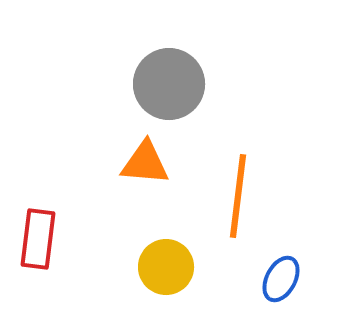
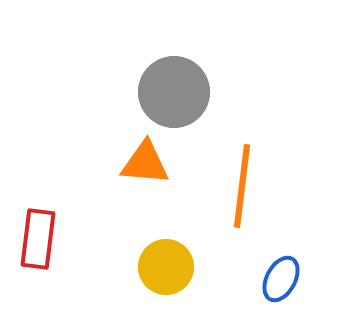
gray circle: moved 5 px right, 8 px down
orange line: moved 4 px right, 10 px up
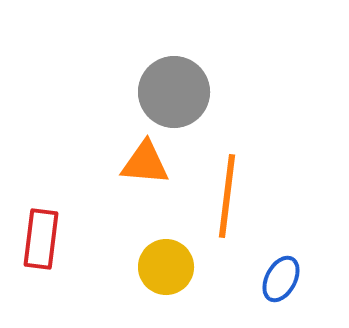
orange line: moved 15 px left, 10 px down
red rectangle: moved 3 px right
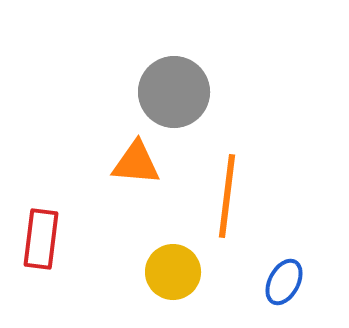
orange triangle: moved 9 px left
yellow circle: moved 7 px right, 5 px down
blue ellipse: moved 3 px right, 3 px down
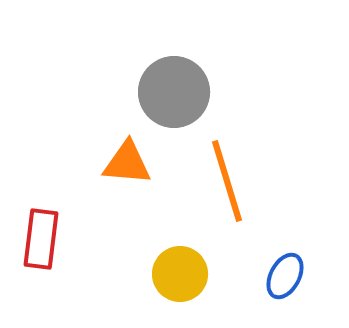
orange triangle: moved 9 px left
orange line: moved 15 px up; rotated 24 degrees counterclockwise
yellow circle: moved 7 px right, 2 px down
blue ellipse: moved 1 px right, 6 px up
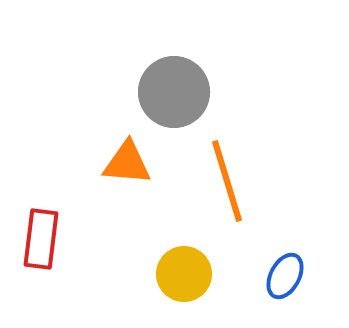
yellow circle: moved 4 px right
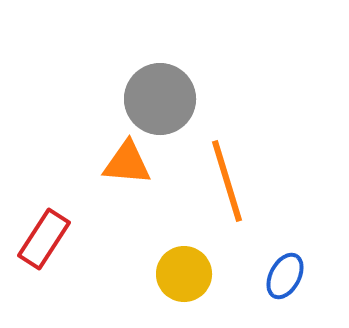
gray circle: moved 14 px left, 7 px down
red rectangle: moved 3 px right; rotated 26 degrees clockwise
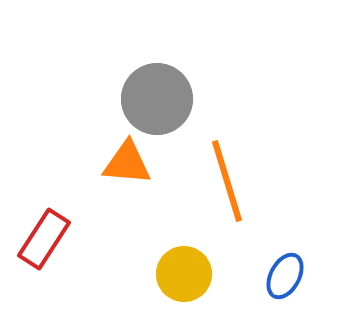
gray circle: moved 3 px left
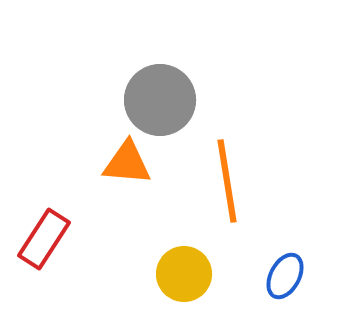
gray circle: moved 3 px right, 1 px down
orange line: rotated 8 degrees clockwise
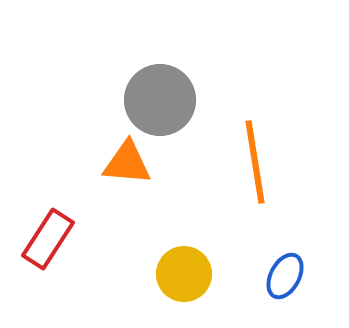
orange line: moved 28 px right, 19 px up
red rectangle: moved 4 px right
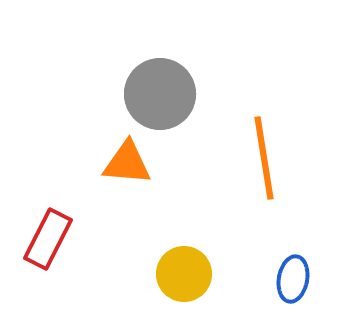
gray circle: moved 6 px up
orange line: moved 9 px right, 4 px up
red rectangle: rotated 6 degrees counterclockwise
blue ellipse: moved 8 px right, 3 px down; rotated 18 degrees counterclockwise
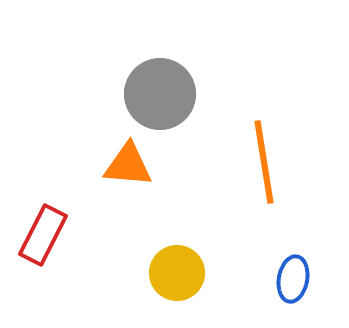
orange line: moved 4 px down
orange triangle: moved 1 px right, 2 px down
red rectangle: moved 5 px left, 4 px up
yellow circle: moved 7 px left, 1 px up
